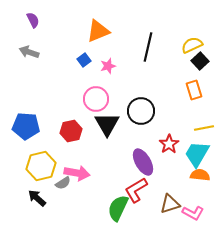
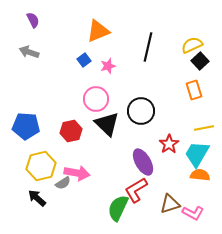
black triangle: rotated 16 degrees counterclockwise
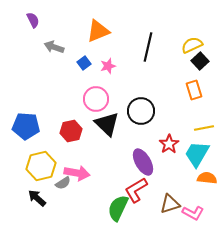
gray arrow: moved 25 px right, 5 px up
blue square: moved 3 px down
orange semicircle: moved 7 px right, 3 px down
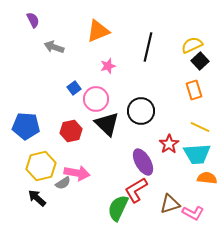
blue square: moved 10 px left, 25 px down
yellow line: moved 4 px left, 1 px up; rotated 36 degrees clockwise
cyan trapezoid: rotated 124 degrees counterclockwise
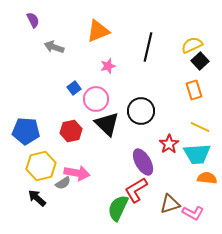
blue pentagon: moved 5 px down
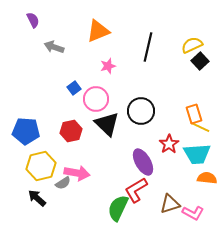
orange rectangle: moved 24 px down
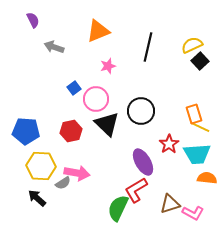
yellow hexagon: rotated 16 degrees clockwise
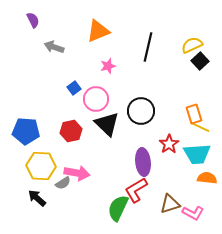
purple ellipse: rotated 24 degrees clockwise
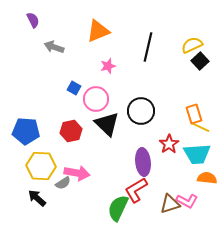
blue square: rotated 24 degrees counterclockwise
pink L-shape: moved 6 px left, 12 px up
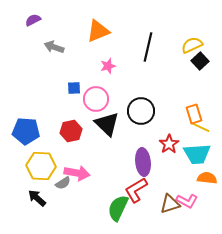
purple semicircle: rotated 91 degrees counterclockwise
blue square: rotated 32 degrees counterclockwise
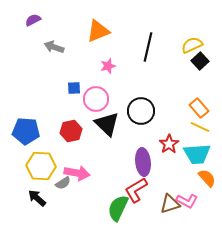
orange rectangle: moved 5 px right, 6 px up; rotated 24 degrees counterclockwise
orange semicircle: rotated 42 degrees clockwise
